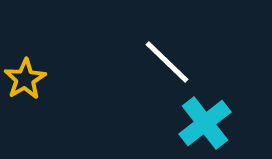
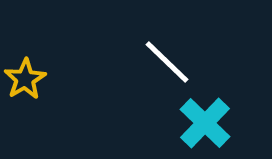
cyan cross: rotated 8 degrees counterclockwise
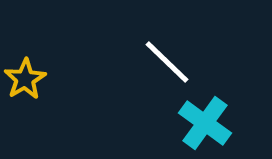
cyan cross: rotated 8 degrees counterclockwise
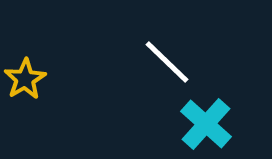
cyan cross: moved 1 px right, 1 px down; rotated 6 degrees clockwise
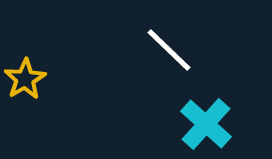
white line: moved 2 px right, 12 px up
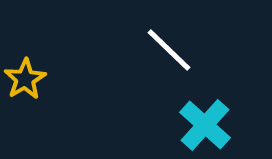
cyan cross: moved 1 px left, 1 px down
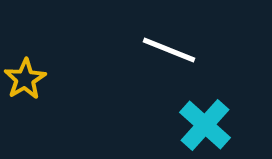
white line: rotated 22 degrees counterclockwise
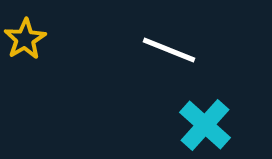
yellow star: moved 40 px up
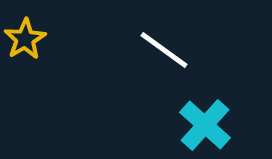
white line: moved 5 px left; rotated 14 degrees clockwise
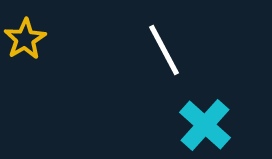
white line: rotated 26 degrees clockwise
